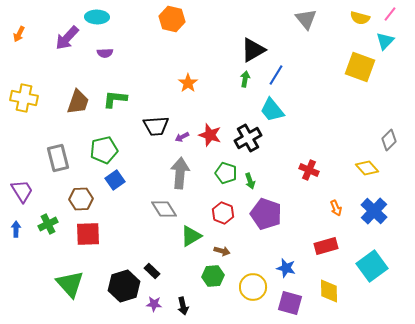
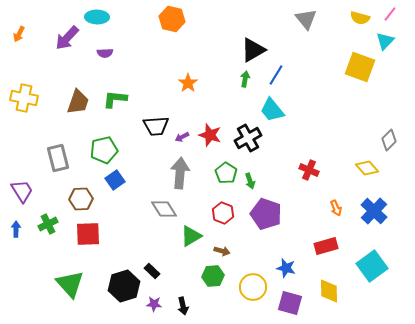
green pentagon at (226, 173): rotated 15 degrees clockwise
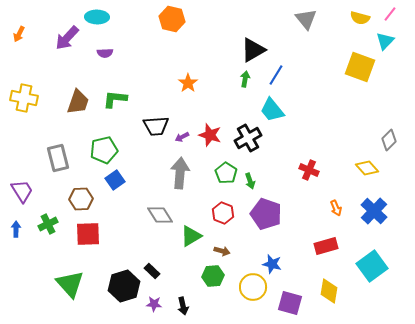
gray diamond at (164, 209): moved 4 px left, 6 px down
blue star at (286, 268): moved 14 px left, 4 px up
yellow diamond at (329, 291): rotated 10 degrees clockwise
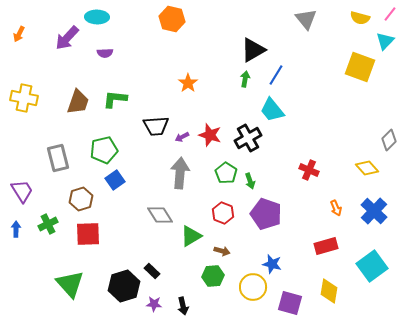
brown hexagon at (81, 199): rotated 15 degrees counterclockwise
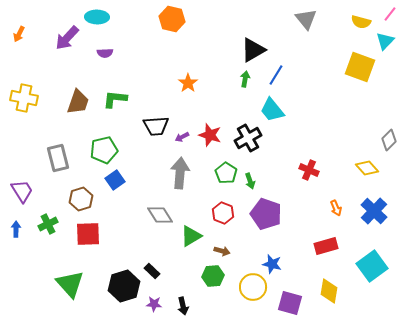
yellow semicircle at (360, 18): moved 1 px right, 4 px down
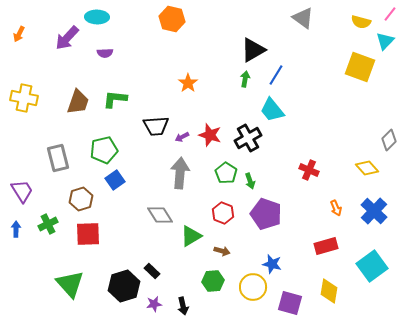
gray triangle at (306, 19): moved 3 px left, 1 px up; rotated 15 degrees counterclockwise
green hexagon at (213, 276): moved 5 px down
purple star at (154, 304): rotated 14 degrees counterclockwise
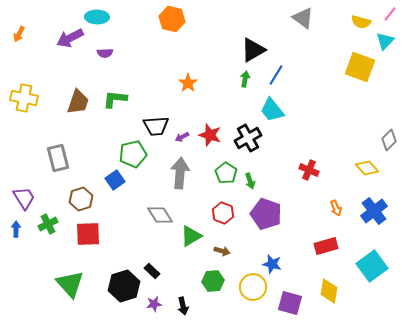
purple arrow at (67, 38): moved 3 px right; rotated 20 degrees clockwise
green pentagon at (104, 150): moved 29 px right, 4 px down
purple trapezoid at (22, 191): moved 2 px right, 7 px down
blue cross at (374, 211): rotated 8 degrees clockwise
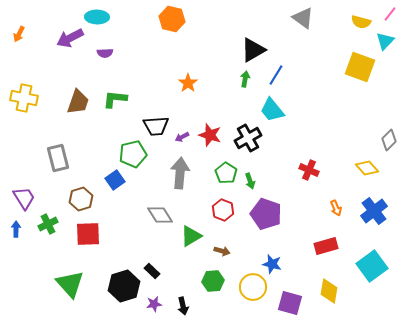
red hexagon at (223, 213): moved 3 px up
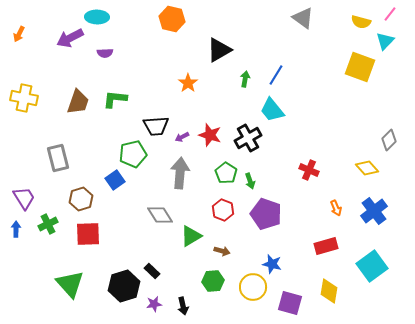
black triangle at (253, 50): moved 34 px left
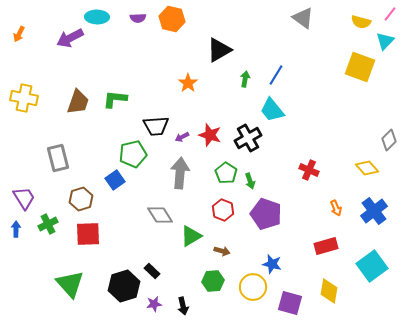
purple semicircle at (105, 53): moved 33 px right, 35 px up
